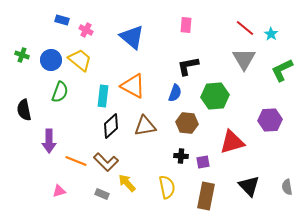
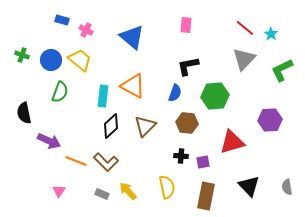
gray triangle: rotated 15 degrees clockwise
black semicircle: moved 3 px down
brown triangle: rotated 35 degrees counterclockwise
purple arrow: rotated 65 degrees counterclockwise
yellow arrow: moved 1 px right, 8 px down
pink triangle: rotated 40 degrees counterclockwise
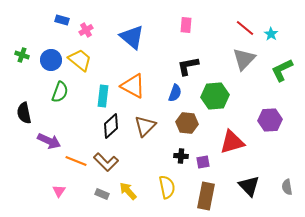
pink cross: rotated 32 degrees clockwise
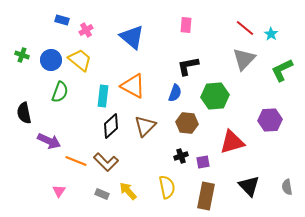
black cross: rotated 24 degrees counterclockwise
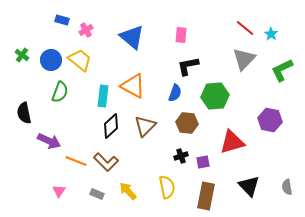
pink rectangle: moved 5 px left, 10 px down
green cross: rotated 16 degrees clockwise
purple hexagon: rotated 15 degrees clockwise
gray rectangle: moved 5 px left
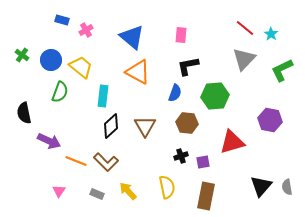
yellow trapezoid: moved 1 px right, 7 px down
orange triangle: moved 5 px right, 14 px up
brown triangle: rotated 15 degrees counterclockwise
black triangle: moved 12 px right; rotated 25 degrees clockwise
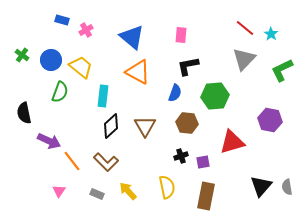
orange line: moved 4 px left; rotated 30 degrees clockwise
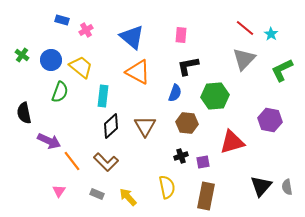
yellow arrow: moved 6 px down
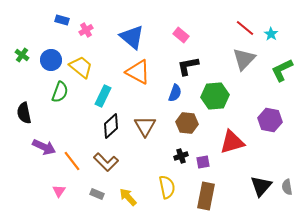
pink rectangle: rotated 56 degrees counterclockwise
cyan rectangle: rotated 20 degrees clockwise
purple arrow: moved 5 px left, 6 px down
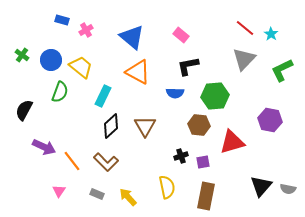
blue semicircle: rotated 72 degrees clockwise
black semicircle: moved 3 px up; rotated 40 degrees clockwise
brown hexagon: moved 12 px right, 2 px down
gray semicircle: moved 1 px right, 2 px down; rotated 70 degrees counterclockwise
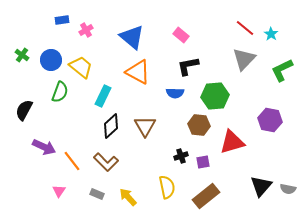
blue rectangle: rotated 24 degrees counterclockwise
brown rectangle: rotated 40 degrees clockwise
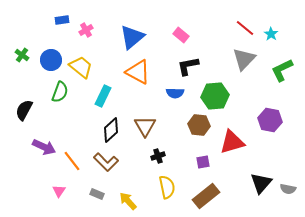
blue triangle: rotated 40 degrees clockwise
black diamond: moved 4 px down
black cross: moved 23 px left
black triangle: moved 3 px up
yellow arrow: moved 4 px down
